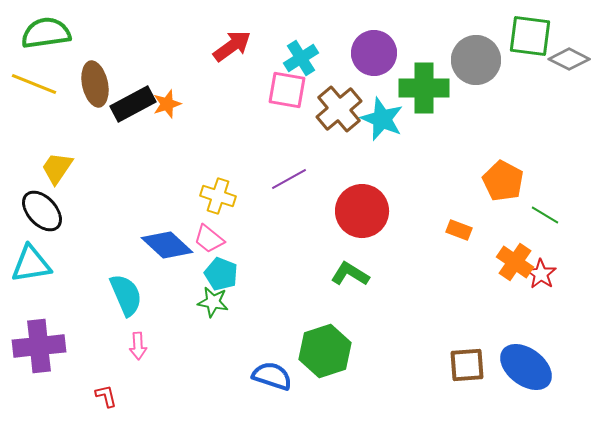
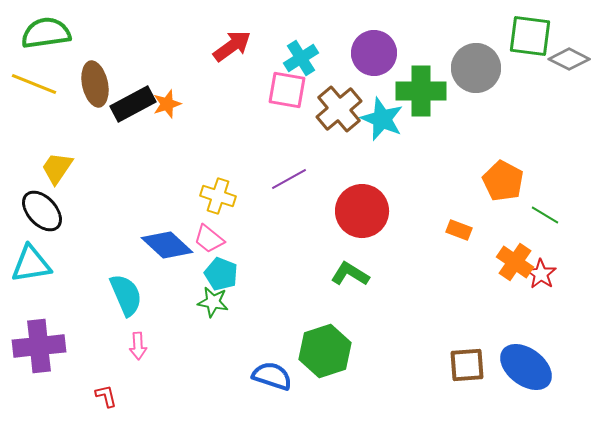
gray circle: moved 8 px down
green cross: moved 3 px left, 3 px down
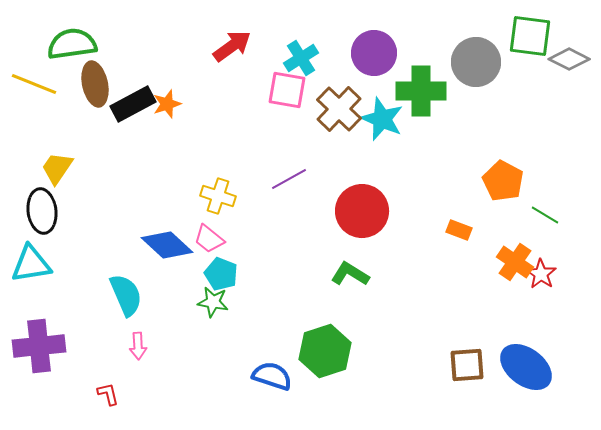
green semicircle: moved 26 px right, 11 px down
gray circle: moved 6 px up
brown cross: rotated 6 degrees counterclockwise
black ellipse: rotated 36 degrees clockwise
red L-shape: moved 2 px right, 2 px up
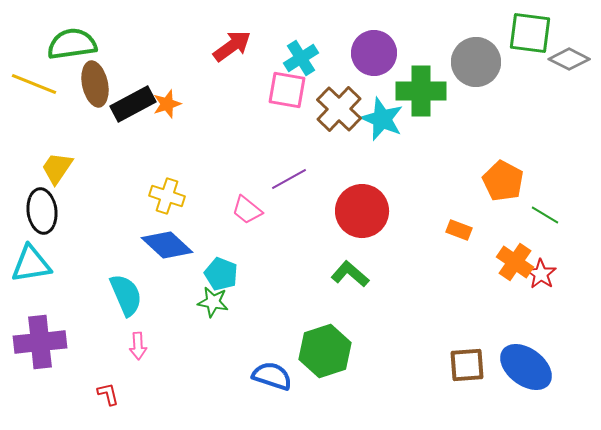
green square: moved 3 px up
yellow cross: moved 51 px left
pink trapezoid: moved 38 px right, 29 px up
green L-shape: rotated 9 degrees clockwise
purple cross: moved 1 px right, 4 px up
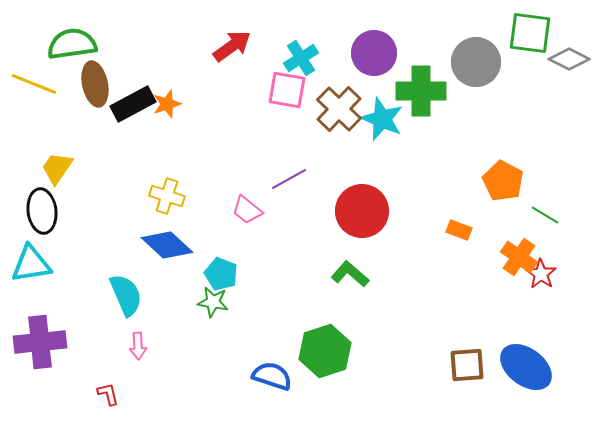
orange cross: moved 4 px right, 5 px up
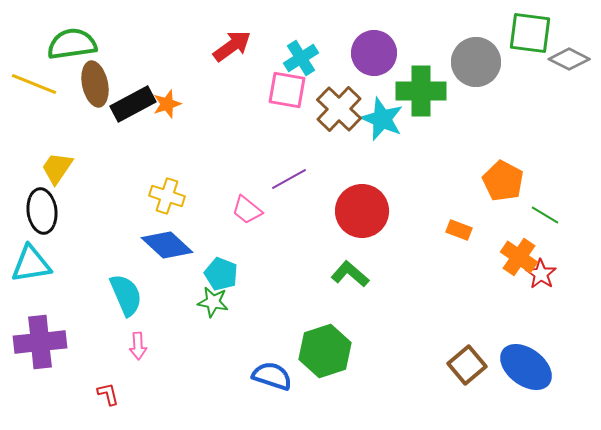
brown square: rotated 36 degrees counterclockwise
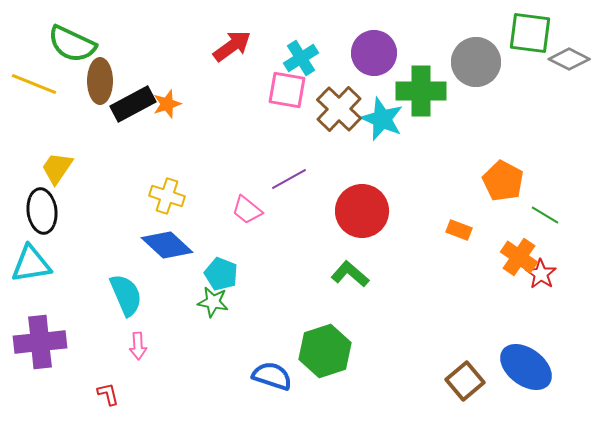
green semicircle: rotated 147 degrees counterclockwise
brown ellipse: moved 5 px right, 3 px up; rotated 12 degrees clockwise
brown square: moved 2 px left, 16 px down
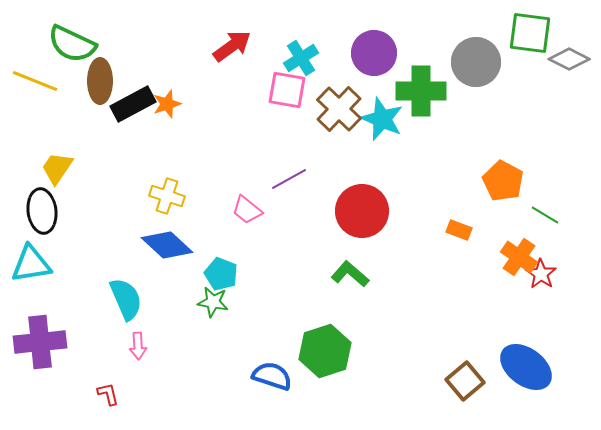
yellow line: moved 1 px right, 3 px up
cyan semicircle: moved 4 px down
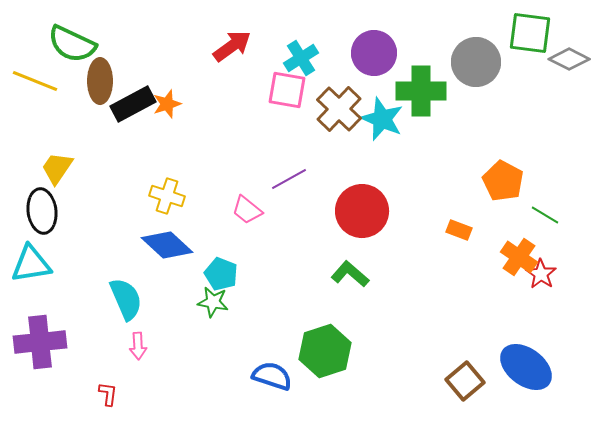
red L-shape: rotated 20 degrees clockwise
